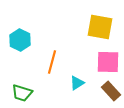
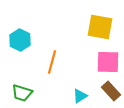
cyan triangle: moved 3 px right, 13 px down
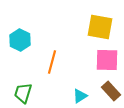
pink square: moved 1 px left, 2 px up
green trapezoid: moved 1 px right; rotated 90 degrees clockwise
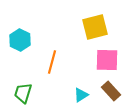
yellow square: moved 5 px left; rotated 24 degrees counterclockwise
cyan triangle: moved 1 px right, 1 px up
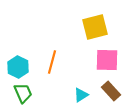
cyan hexagon: moved 2 px left, 27 px down
green trapezoid: rotated 140 degrees clockwise
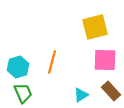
pink square: moved 2 px left
cyan hexagon: rotated 15 degrees clockwise
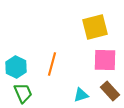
orange line: moved 2 px down
cyan hexagon: moved 2 px left; rotated 15 degrees counterclockwise
brown rectangle: moved 1 px left
cyan triangle: rotated 14 degrees clockwise
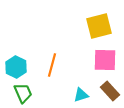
yellow square: moved 4 px right, 1 px up
orange line: moved 1 px down
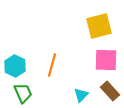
pink square: moved 1 px right
cyan hexagon: moved 1 px left, 1 px up
cyan triangle: rotated 28 degrees counterclockwise
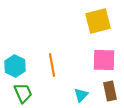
yellow square: moved 1 px left, 5 px up
pink square: moved 2 px left
orange line: rotated 25 degrees counterclockwise
brown rectangle: rotated 30 degrees clockwise
